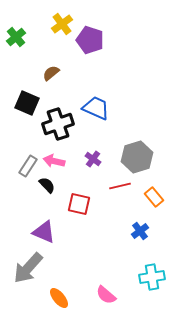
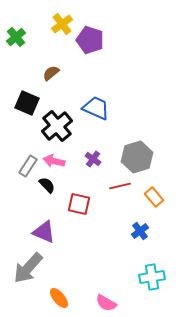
black cross: moved 1 px left, 2 px down; rotated 20 degrees counterclockwise
pink semicircle: moved 8 px down; rotated 10 degrees counterclockwise
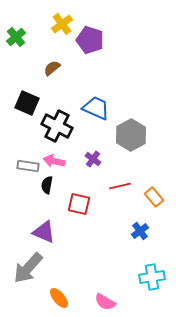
brown semicircle: moved 1 px right, 5 px up
black cross: rotated 24 degrees counterclockwise
gray hexagon: moved 6 px left, 22 px up; rotated 12 degrees counterclockwise
gray rectangle: rotated 65 degrees clockwise
black semicircle: rotated 126 degrees counterclockwise
pink semicircle: moved 1 px left, 1 px up
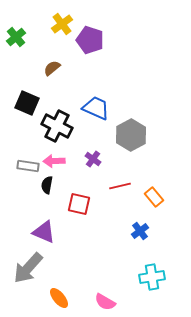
pink arrow: rotated 15 degrees counterclockwise
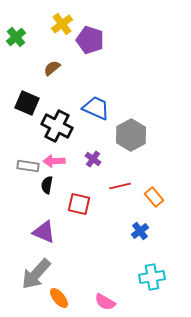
gray arrow: moved 8 px right, 6 px down
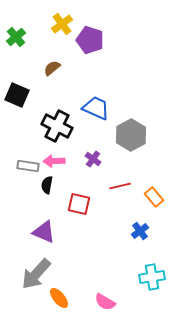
black square: moved 10 px left, 8 px up
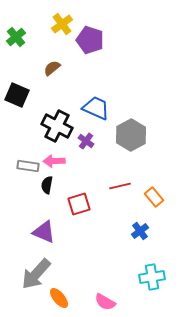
purple cross: moved 7 px left, 18 px up
red square: rotated 30 degrees counterclockwise
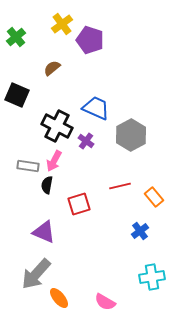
pink arrow: rotated 60 degrees counterclockwise
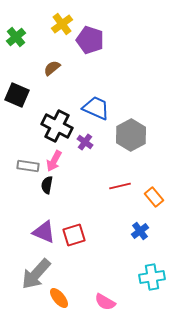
purple cross: moved 1 px left, 1 px down
red square: moved 5 px left, 31 px down
